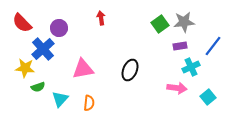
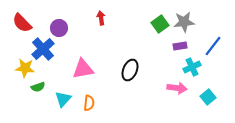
cyan cross: moved 1 px right
cyan triangle: moved 3 px right
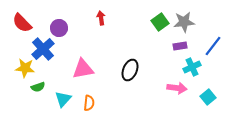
green square: moved 2 px up
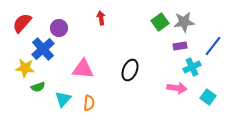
red semicircle: rotated 85 degrees clockwise
pink triangle: rotated 15 degrees clockwise
cyan square: rotated 14 degrees counterclockwise
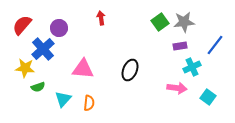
red semicircle: moved 2 px down
blue line: moved 2 px right, 1 px up
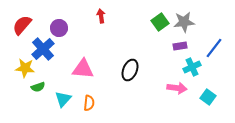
red arrow: moved 2 px up
blue line: moved 1 px left, 3 px down
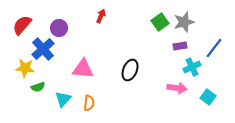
red arrow: rotated 32 degrees clockwise
gray star: rotated 10 degrees counterclockwise
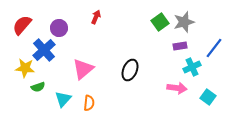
red arrow: moved 5 px left, 1 px down
blue cross: moved 1 px right, 1 px down
pink triangle: rotated 45 degrees counterclockwise
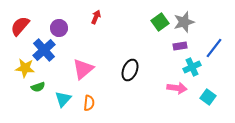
red semicircle: moved 2 px left, 1 px down
